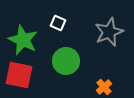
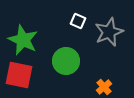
white square: moved 20 px right, 2 px up
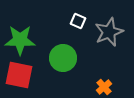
green star: moved 3 px left; rotated 24 degrees counterclockwise
green circle: moved 3 px left, 3 px up
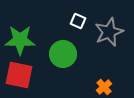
green circle: moved 4 px up
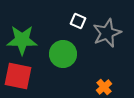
gray star: moved 2 px left, 1 px down
green star: moved 2 px right
red square: moved 1 px left, 1 px down
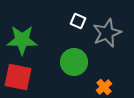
green circle: moved 11 px right, 8 px down
red square: moved 1 px down
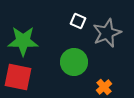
green star: moved 1 px right, 1 px down
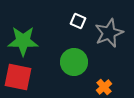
gray star: moved 2 px right
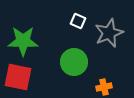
orange cross: rotated 28 degrees clockwise
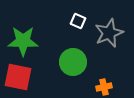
green circle: moved 1 px left
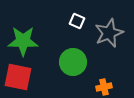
white square: moved 1 px left
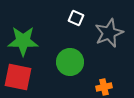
white square: moved 1 px left, 3 px up
green circle: moved 3 px left
